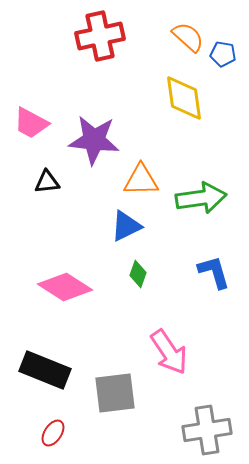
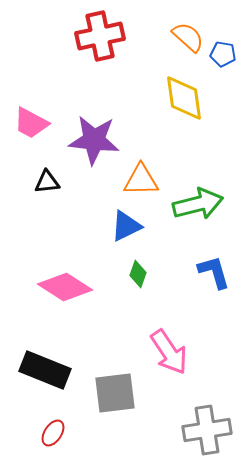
green arrow: moved 3 px left, 6 px down; rotated 6 degrees counterclockwise
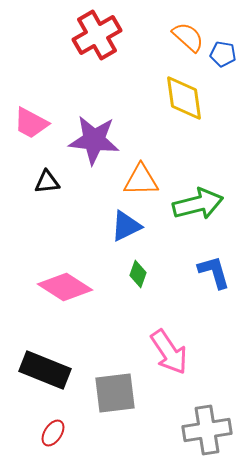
red cross: moved 3 px left, 1 px up; rotated 18 degrees counterclockwise
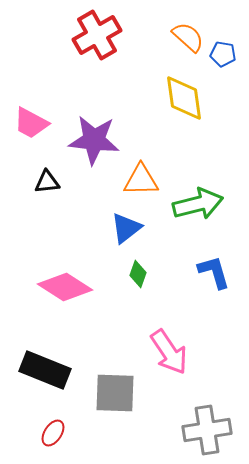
blue triangle: moved 2 px down; rotated 12 degrees counterclockwise
gray square: rotated 9 degrees clockwise
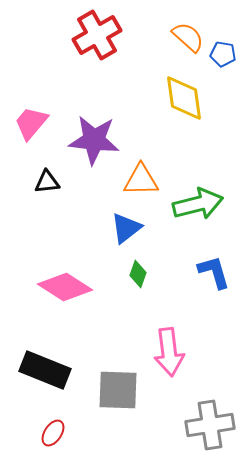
pink trapezoid: rotated 102 degrees clockwise
pink arrow: rotated 27 degrees clockwise
gray square: moved 3 px right, 3 px up
gray cross: moved 3 px right, 5 px up
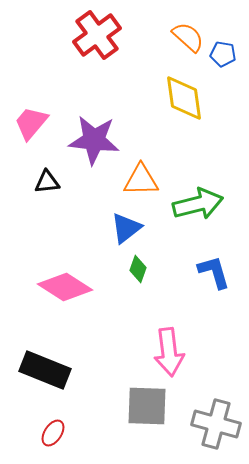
red cross: rotated 6 degrees counterclockwise
green diamond: moved 5 px up
gray square: moved 29 px right, 16 px down
gray cross: moved 6 px right, 1 px up; rotated 24 degrees clockwise
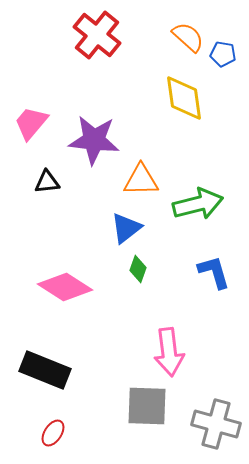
red cross: rotated 15 degrees counterclockwise
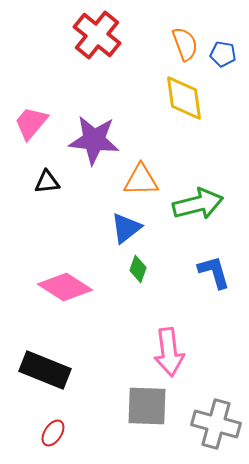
orange semicircle: moved 3 px left, 7 px down; rotated 28 degrees clockwise
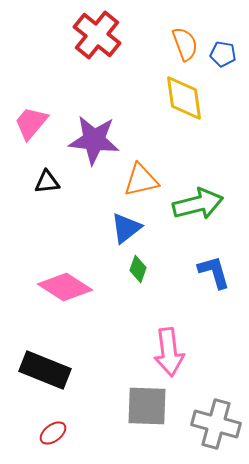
orange triangle: rotated 12 degrees counterclockwise
red ellipse: rotated 20 degrees clockwise
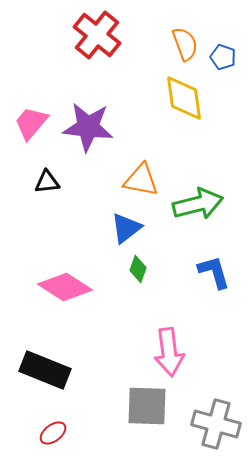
blue pentagon: moved 3 px down; rotated 10 degrees clockwise
purple star: moved 6 px left, 13 px up
orange triangle: rotated 24 degrees clockwise
